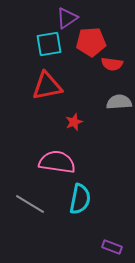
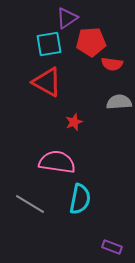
red triangle: moved 4 px up; rotated 40 degrees clockwise
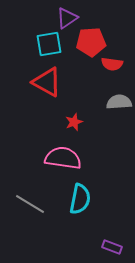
pink semicircle: moved 6 px right, 4 px up
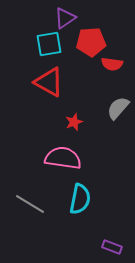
purple triangle: moved 2 px left
red triangle: moved 2 px right
gray semicircle: moved 1 px left, 6 px down; rotated 45 degrees counterclockwise
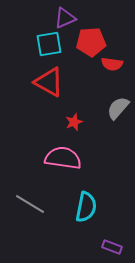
purple triangle: rotated 10 degrees clockwise
cyan semicircle: moved 6 px right, 8 px down
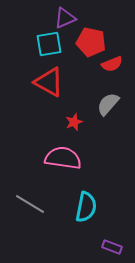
red pentagon: rotated 16 degrees clockwise
red semicircle: rotated 30 degrees counterclockwise
gray semicircle: moved 10 px left, 4 px up
